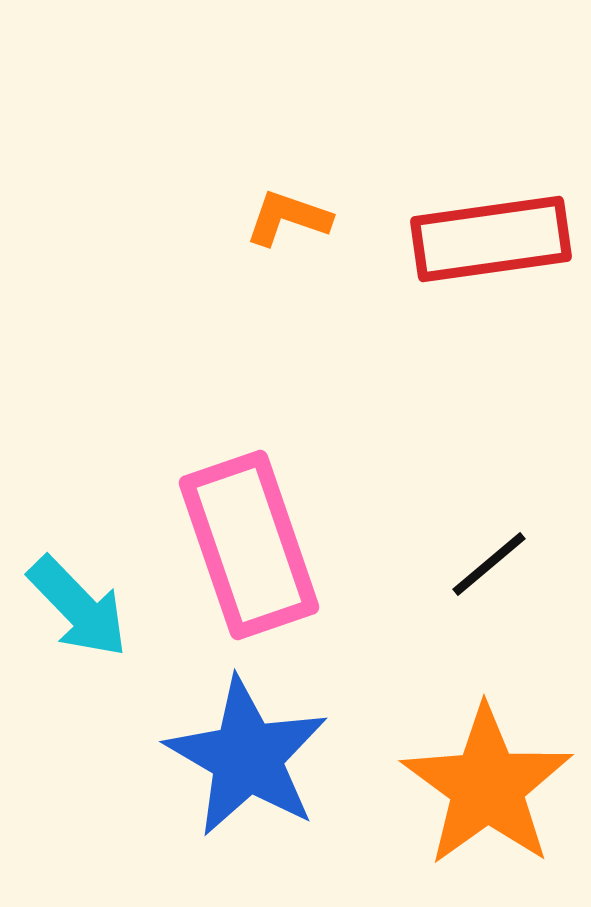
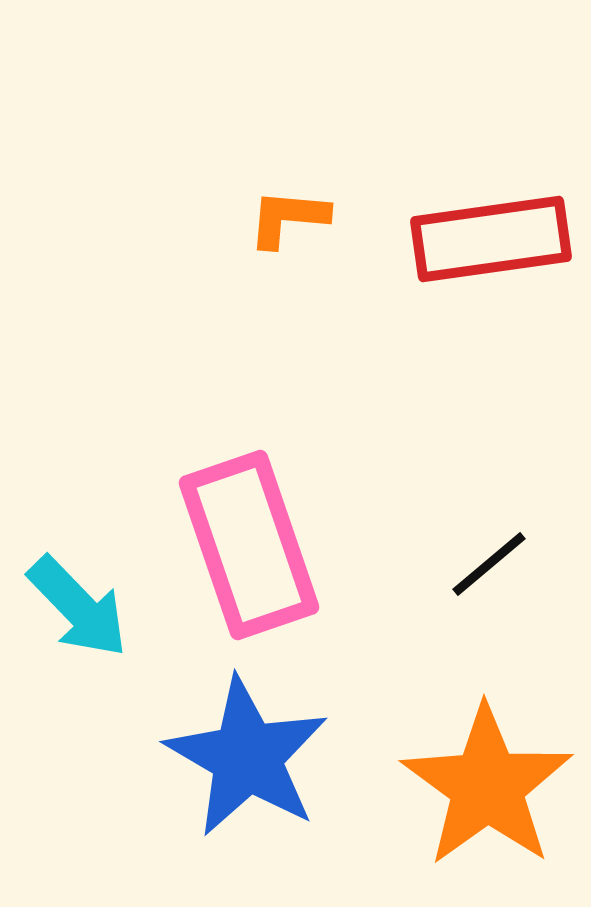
orange L-shape: rotated 14 degrees counterclockwise
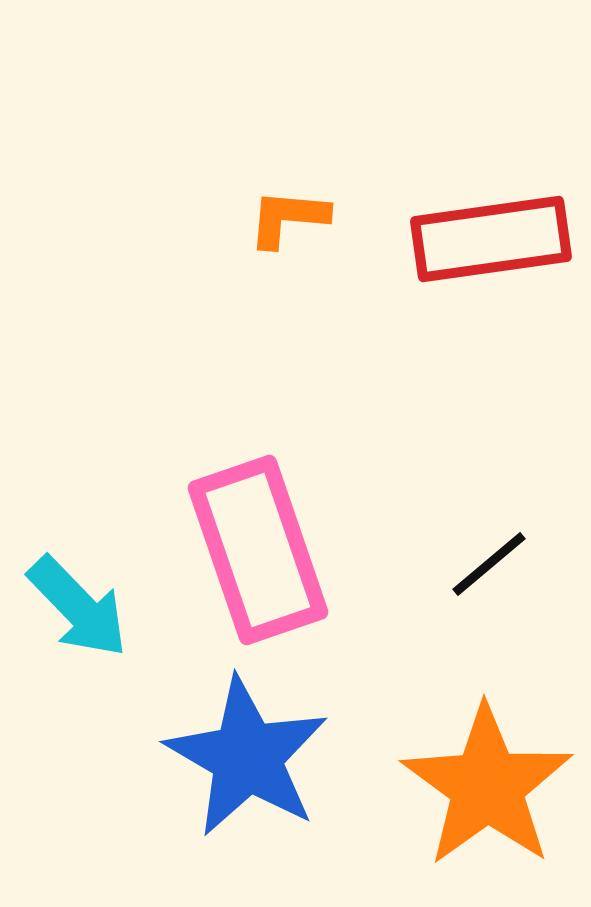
pink rectangle: moved 9 px right, 5 px down
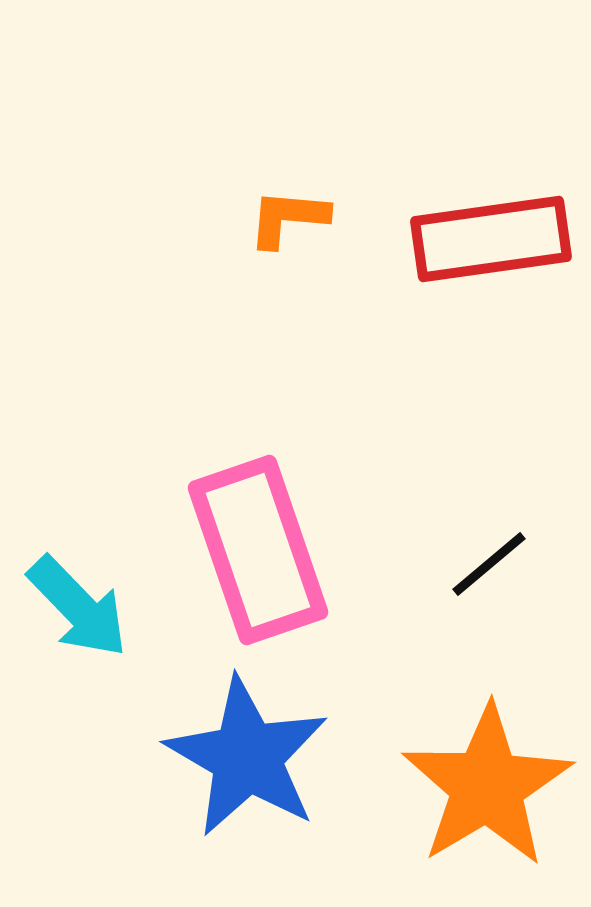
orange star: rotated 5 degrees clockwise
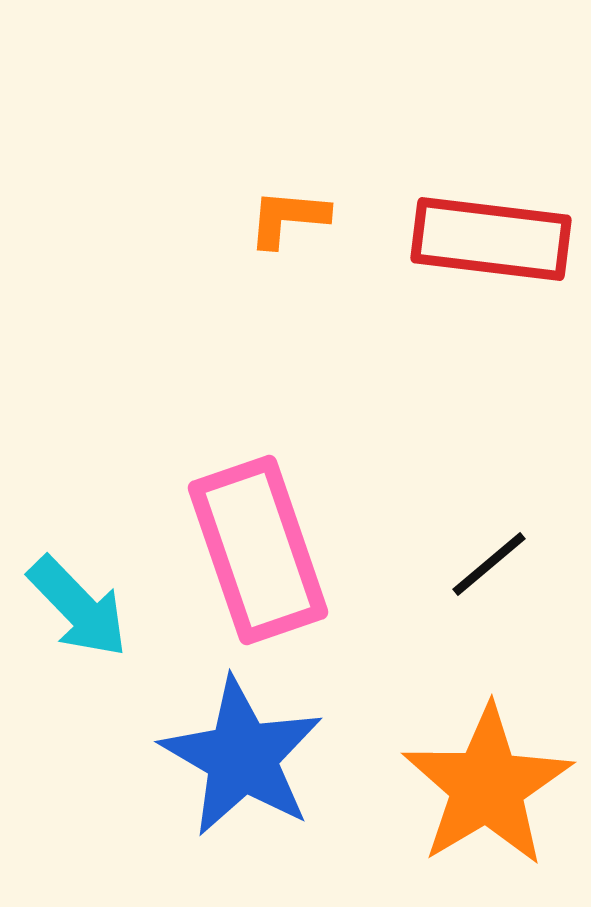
red rectangle: rotated 15 degrees clockwise
blue star: moved 5 px left
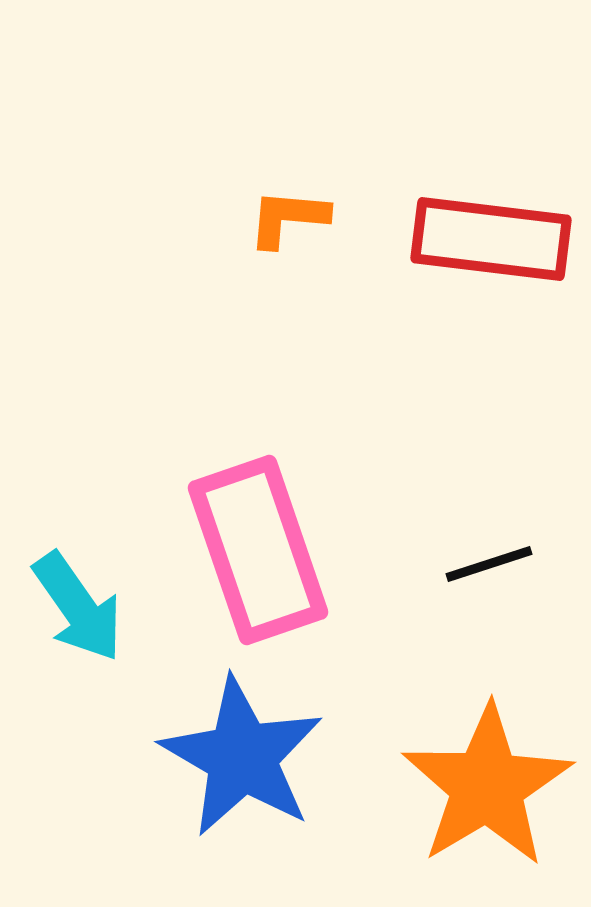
black line: rotated 22 degrees clockwise
cyan arrow: rotated 9 degrees clockwise
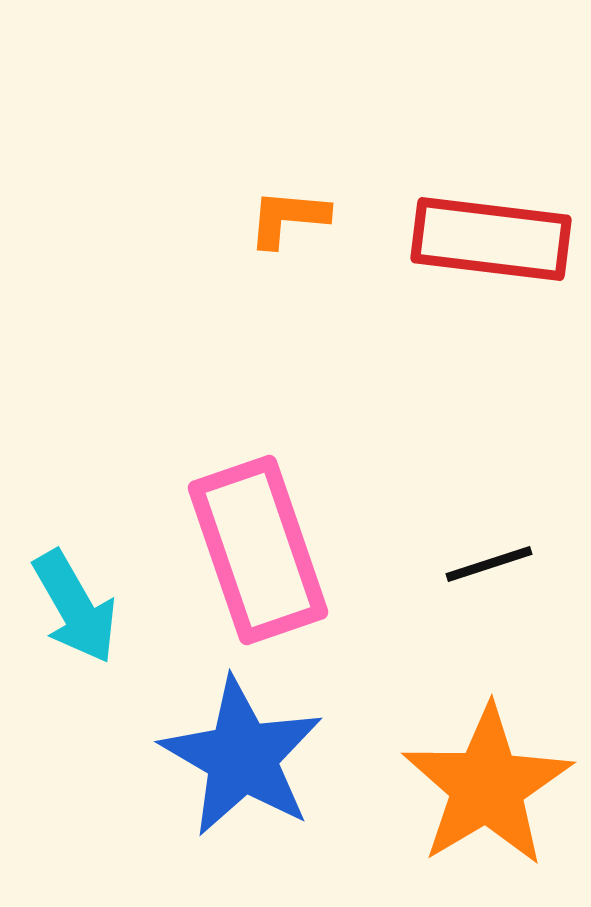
cyan arrow: moved 3 px left; rotated 5 degrees clockwise
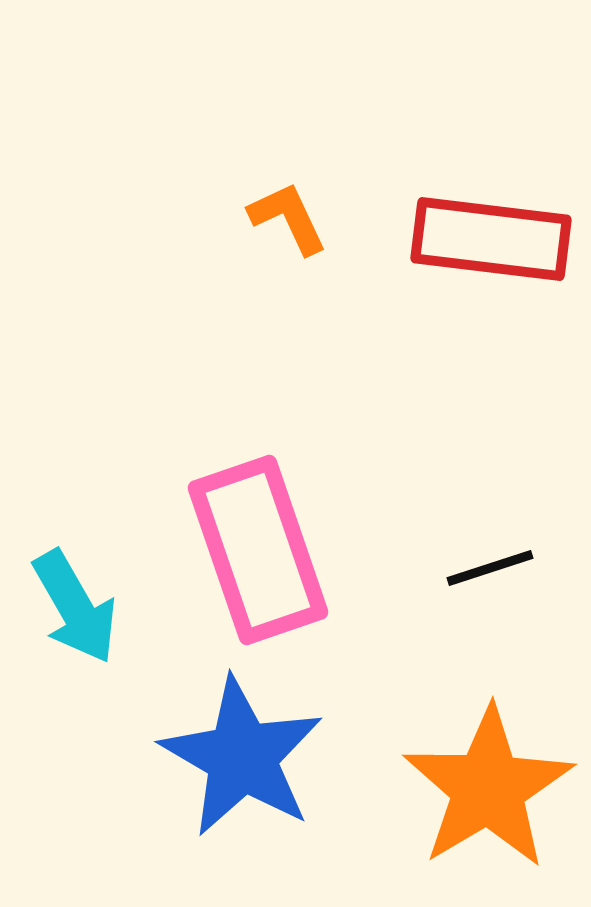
orange L-shape: rotated 60 degrees clockwise
black line: moved 1 px right, 4 px down
orange star: moved 1 px right, 2 px down
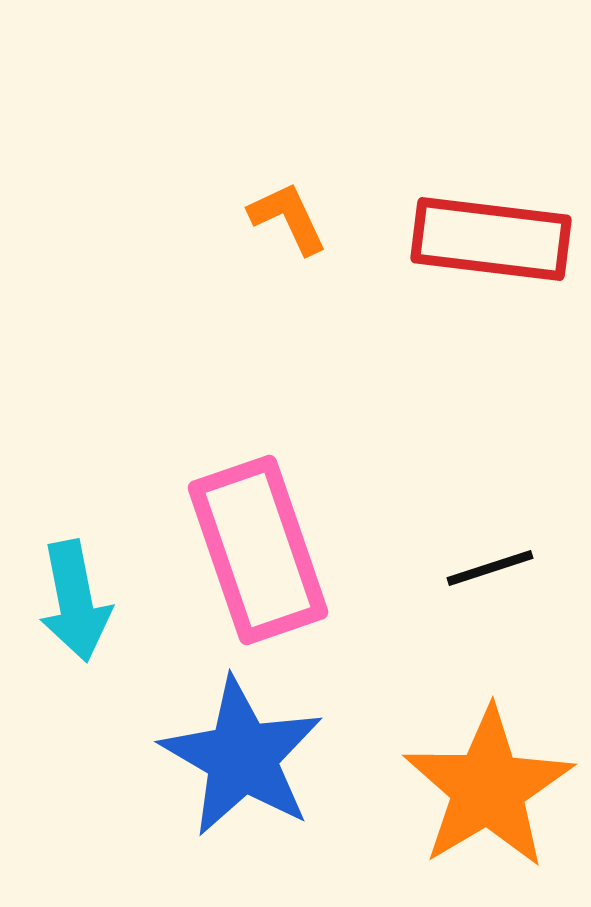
cyan arrow: moved 6 px up; rotated 19 degrees clockwise
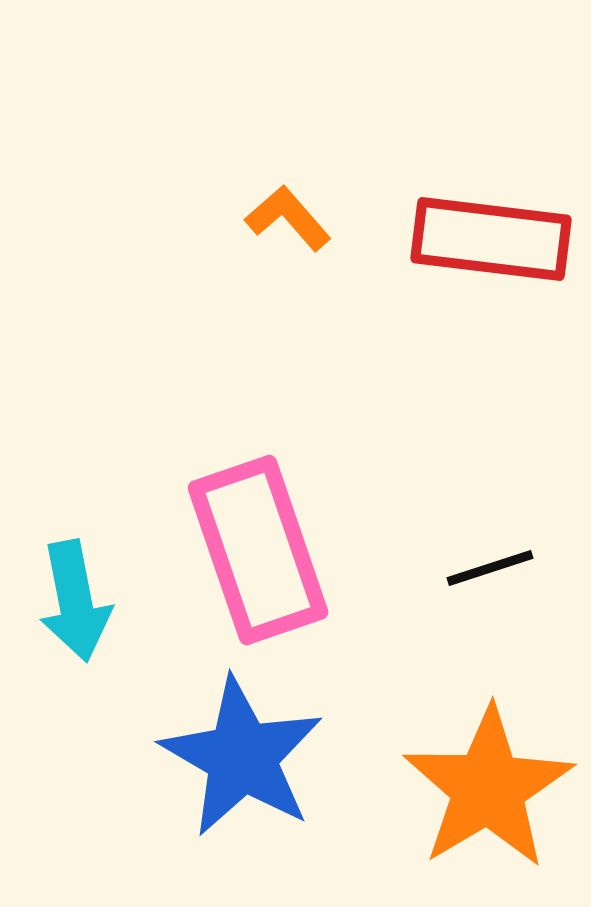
orange L-shape: rotated 16 degrees counterclockwise
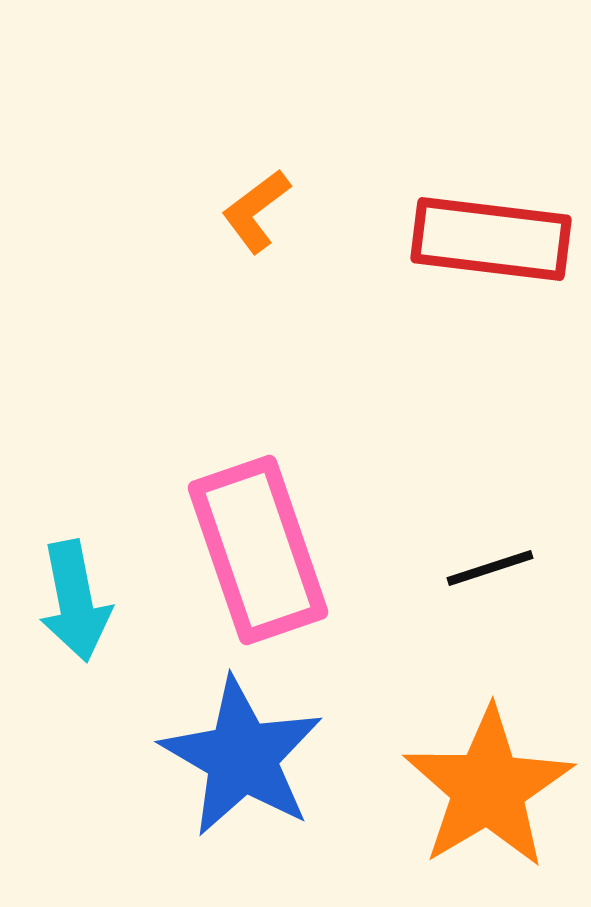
orange L-shape: moved 32 px left, 7 px up; rotated 86 degrees counterclockwise
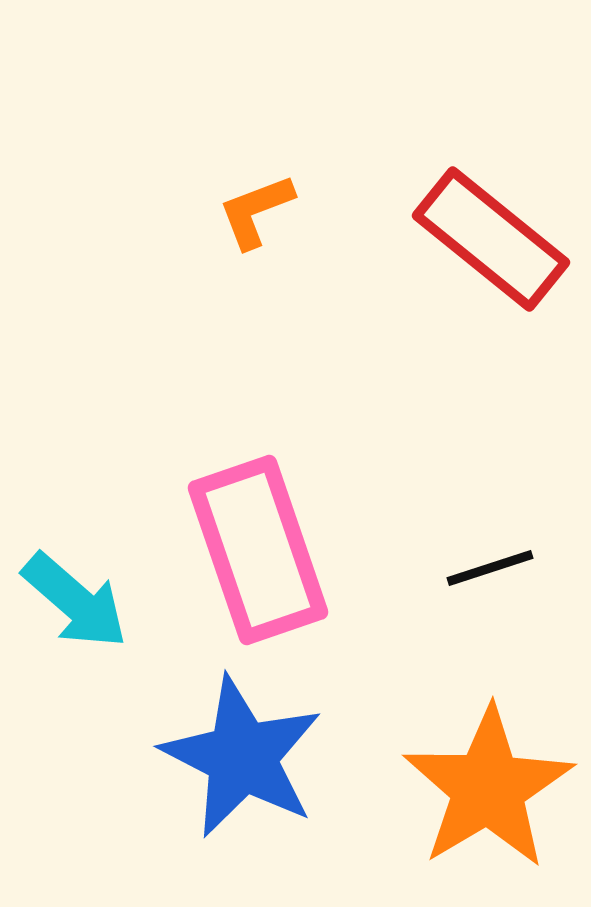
orange L-shape: rotated 16 degrees clockwise
red rectangle: rotated 32 degrees clockwise
cyan arrow: rotated 38 degrees counterclockwise
blue star: rotated 3 degrees counterclockwise
